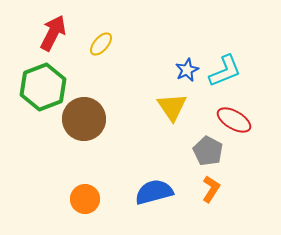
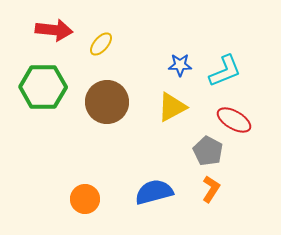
red arrow: moved 1 px right, 3 px up; rotated 69 degrees clockwise
blue star: moved 7 px left, 5 px up; rotated 25 degrees clockwise
green hexagon: rotated 21 degrees clockwise
yellow triangle: rotated 36 degrees clockwise
brown circle: moved 23 px right, 17 px up
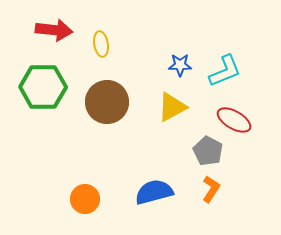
yellow ellipse: rotated 50 degrees counterclockwise
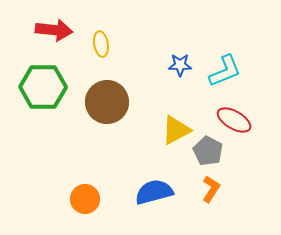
yellow triangle: moved 4 px right, 23 px down
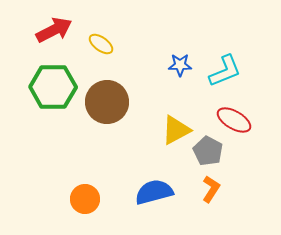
red arrow: rotated 33 degrees counterclockwise
yellow ellipse: rotated 45 degrees counterclockwise
green hexagon: moved 10 px right
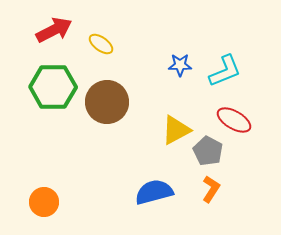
orange circle: moved 41 px left, 3 px down
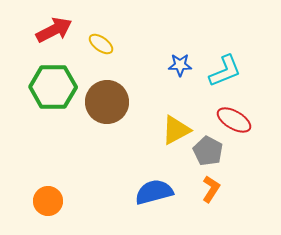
orange circle: moved 4 px right, 1 px up
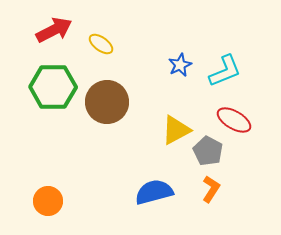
blue star: rotated 25 degrees counterclockwise
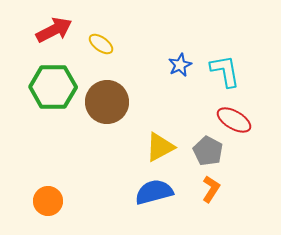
cyan L-shape: rotated 78 degrees counterclockwise
yellow triangle: moved 16 px left, 17 px down
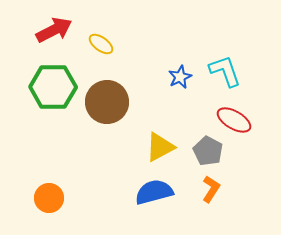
blue star: moved 12 px down
cyan L-shape: rotated 9 degrees counterclockwise
orange circle: moved 1 px right, 3 px up
